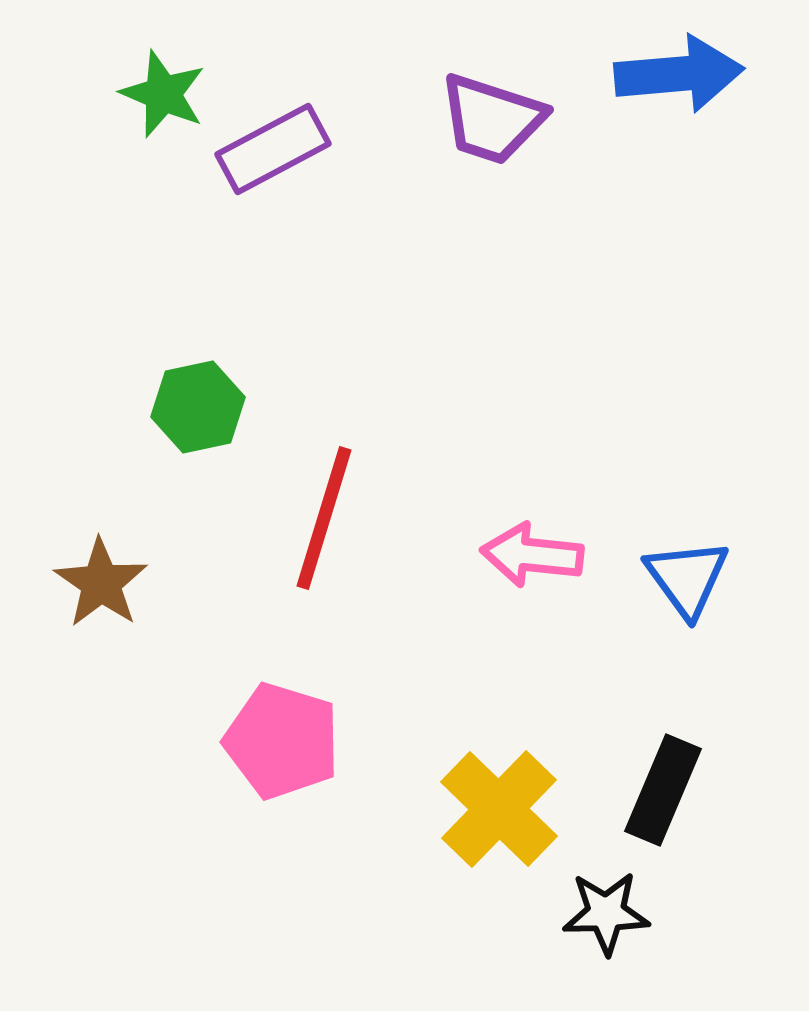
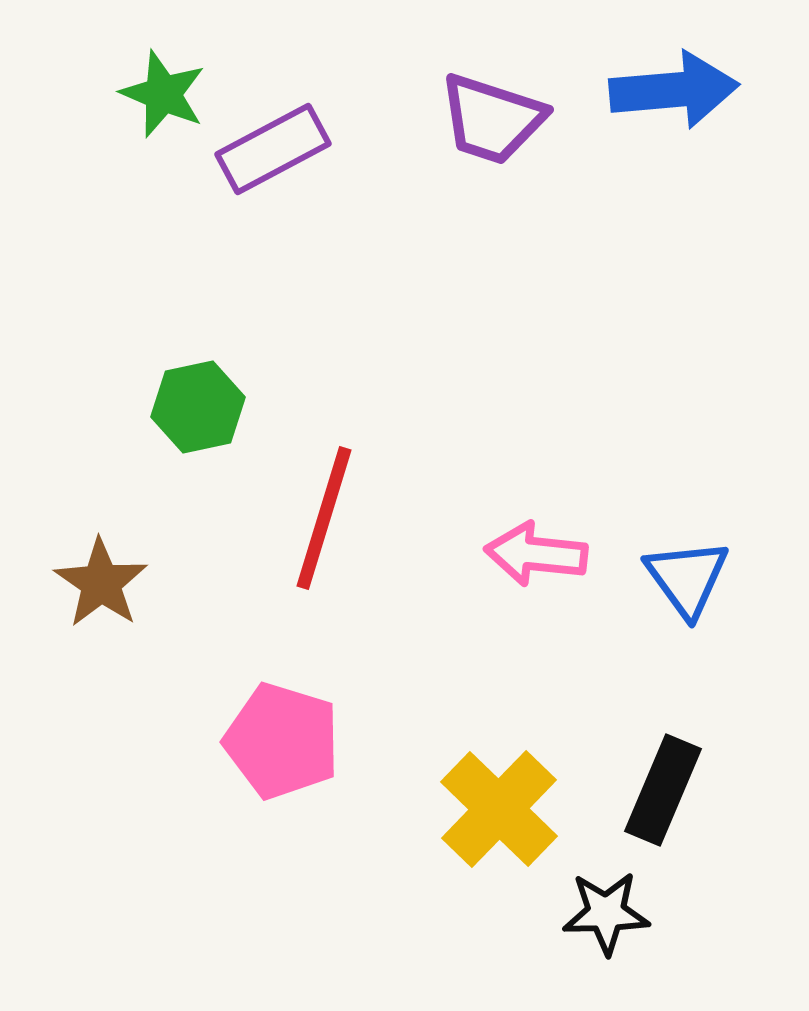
blue arrow: moved 5 px left, 16 px down
pink arrow: moved 4 px right, 1 px up
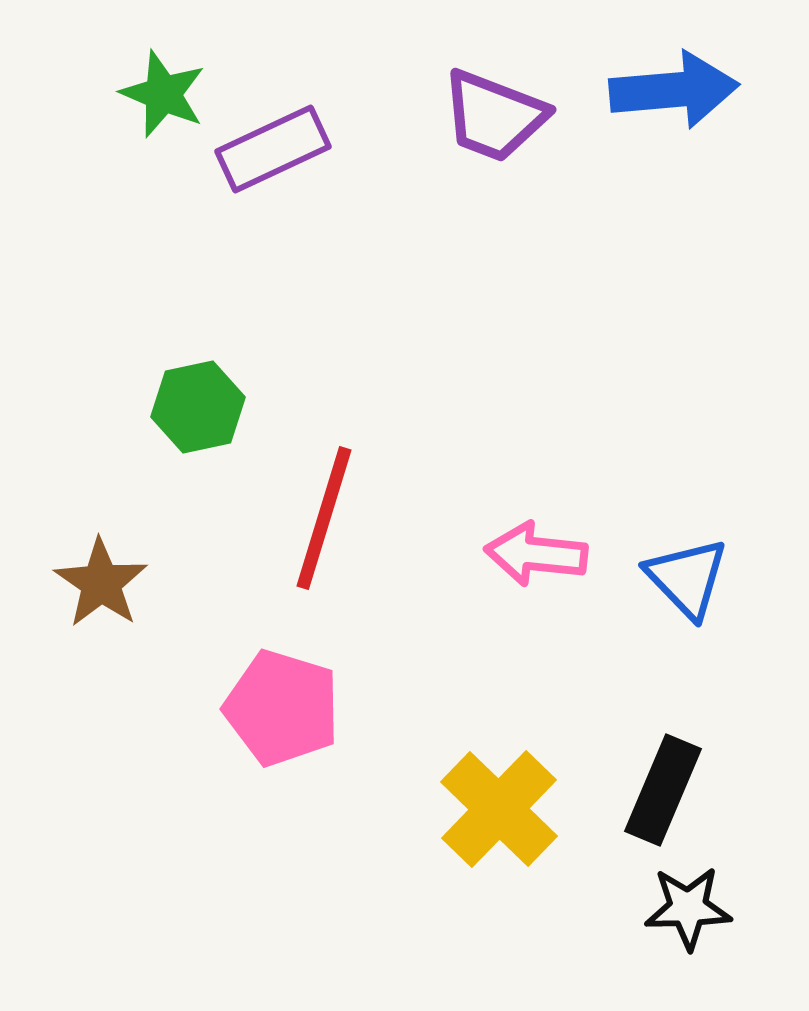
purple trapezoid: moved 2 px right, 3 px up; rotated 3 degrees clockwise
purple rectangle: rotated 3 degrees clockwise
blue triangle: rotated 8 degrees counterclockwise
pink pentagon: moved 33 px up
black star: moved 82 px right, 5 px up
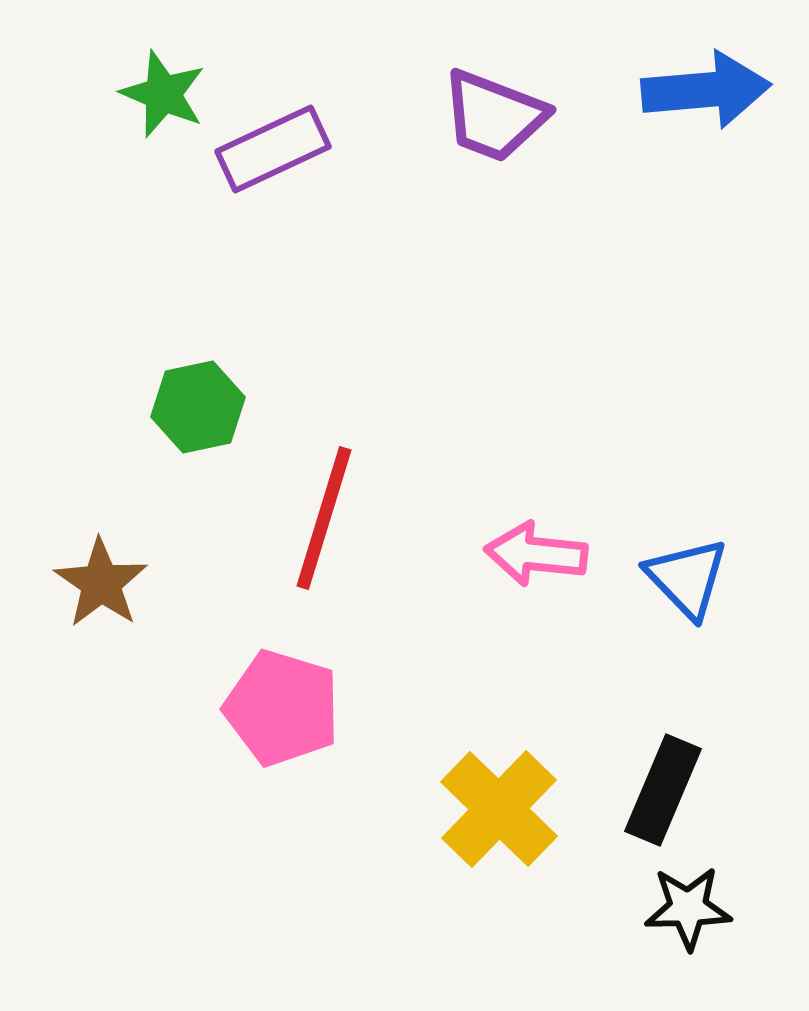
blue arrow: moved 32 px right
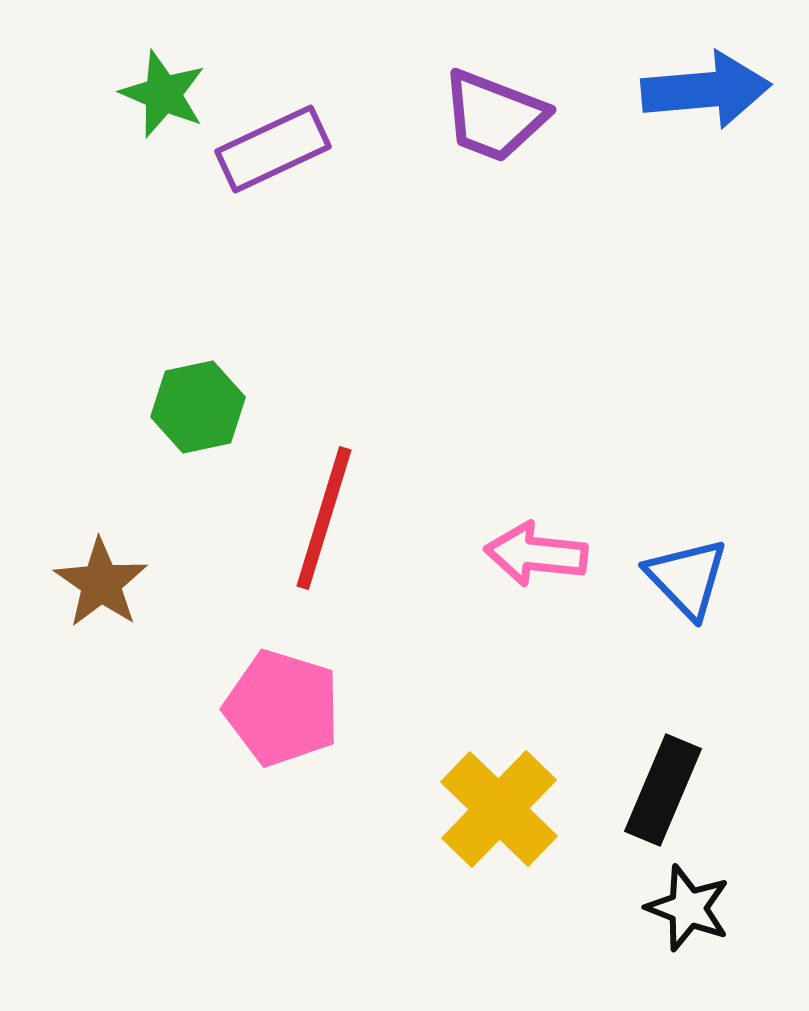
black star: rotated 22 degrees clockwise
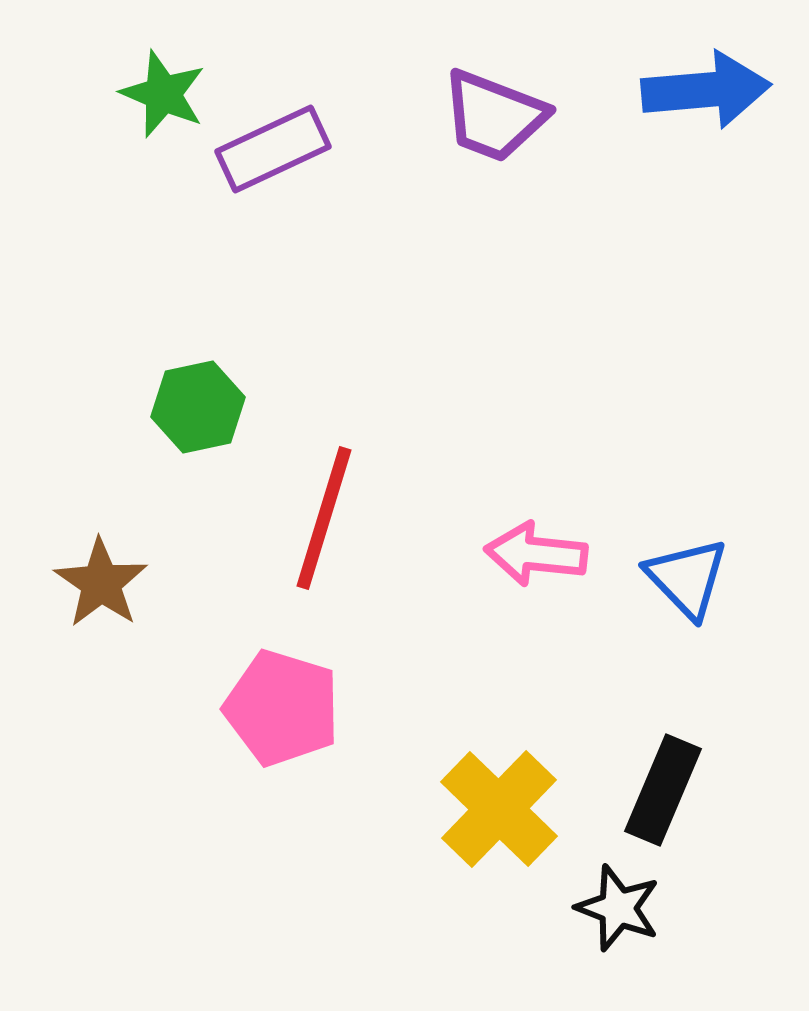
black star: moved 70 px left
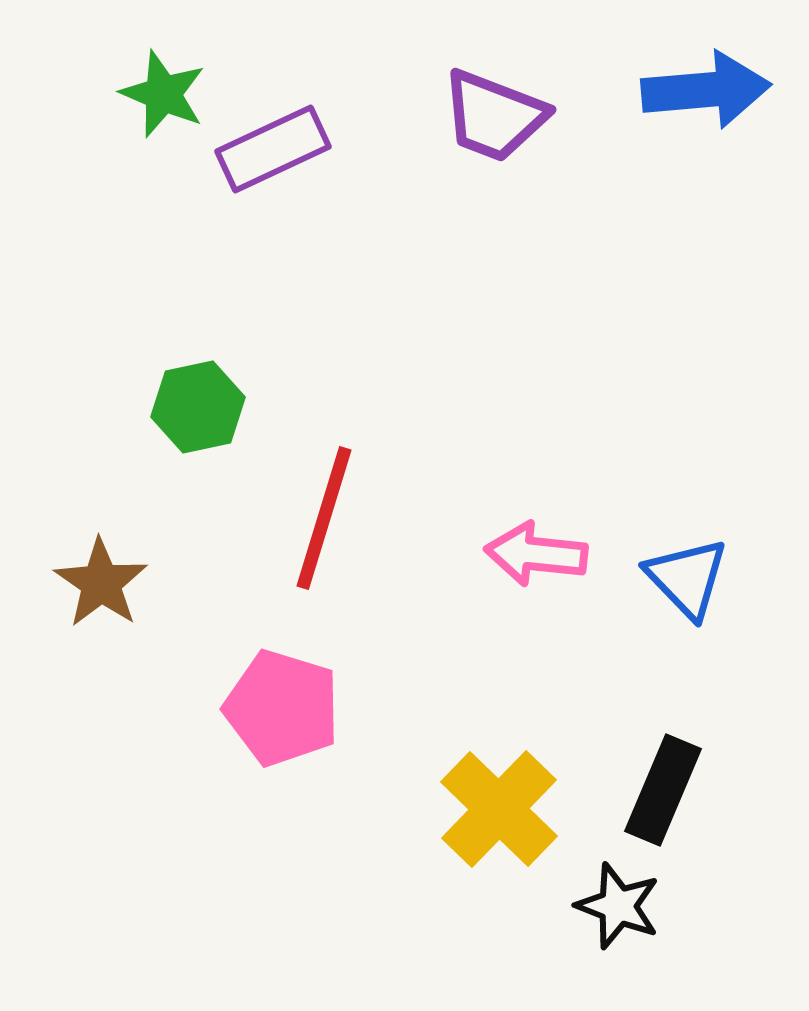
black star: moved 2 px up
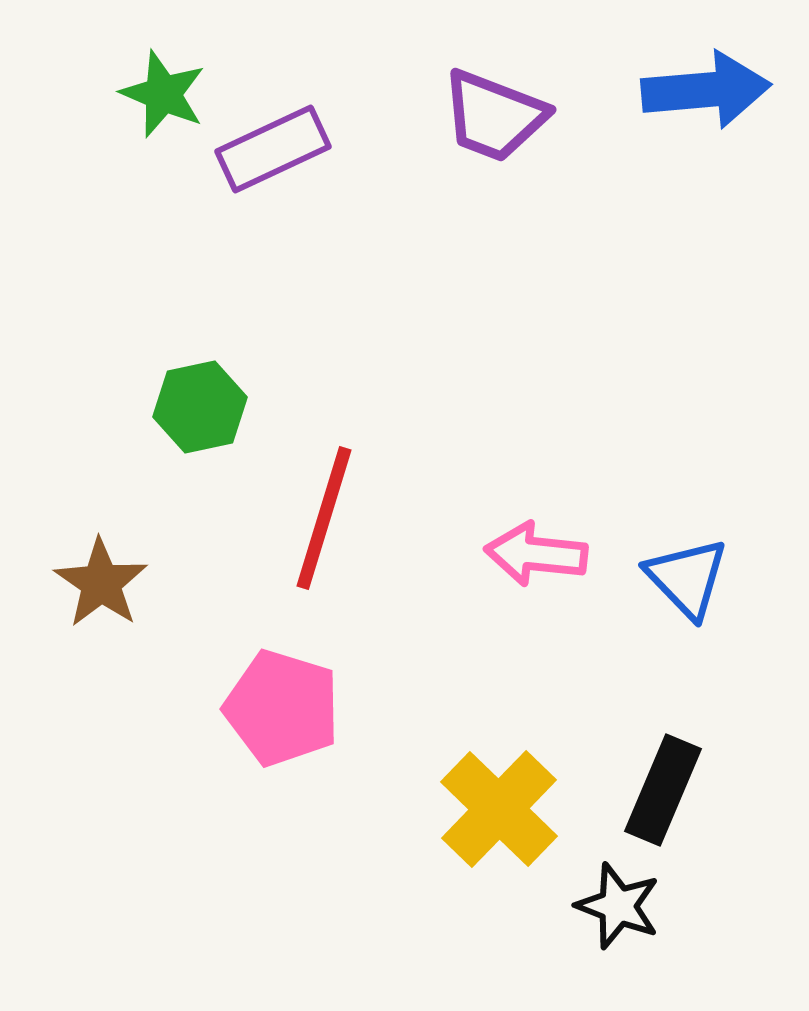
green hexagon: moved 2 px right
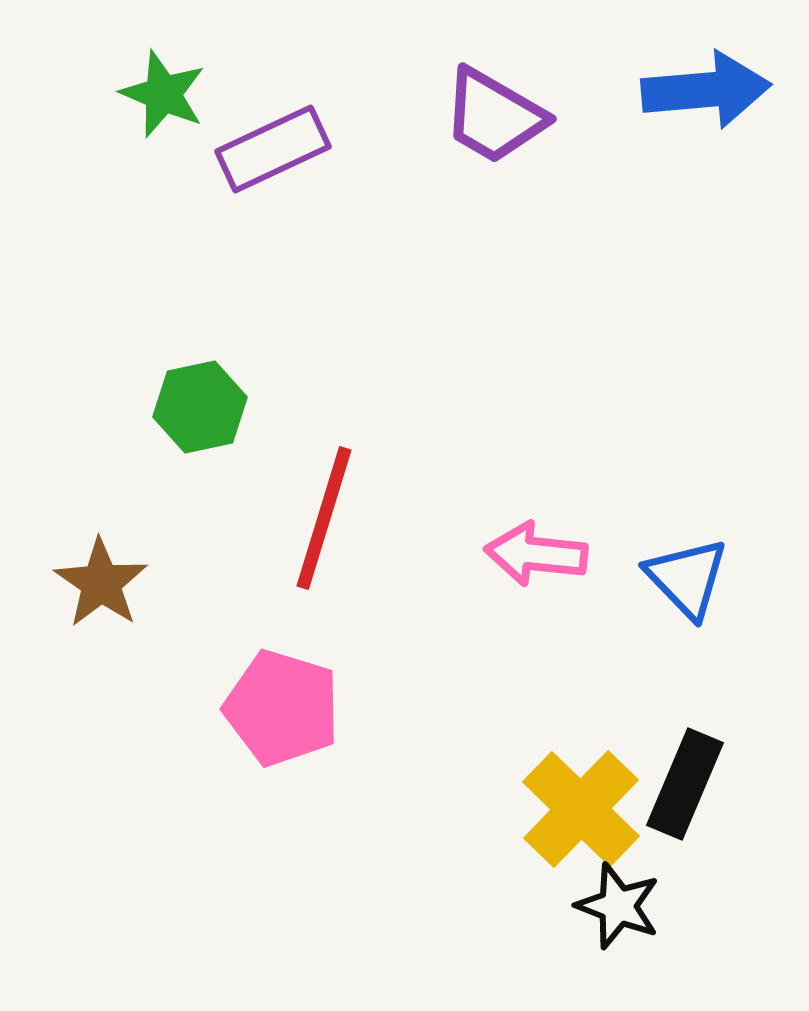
purple trapezoid: rotated 9 degrees clockwise
black rectangle: moved 22 px right, 6 px up
yellow cross: moved 82 px right
